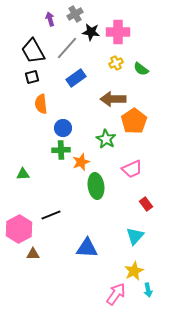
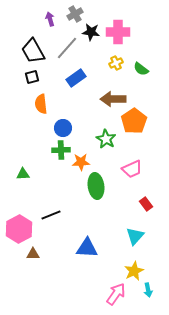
orange star: rotated 18 degrees clockwise
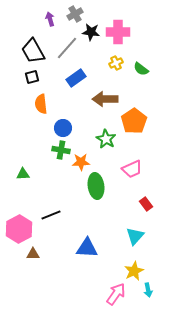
brown arrow: moved 8 px left
green cross: rotated 12 degrees clockwise
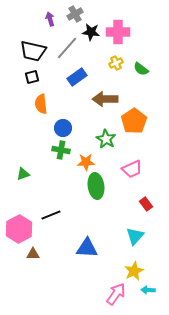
black trapezoid: rotated 48 degrees counterclockwise
blue rectangle: moved 1 px right, 1 px up
orange star: moved 5 px right
green triangle: rotated 16 degrees counterclockwise
cyan arrow: rotated 104 degrees clockwise
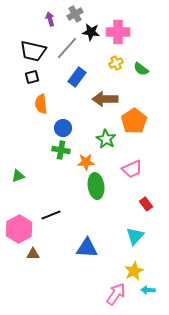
blue rectangle: rotated 18 degrees counterclockwise
green triangle: moved 5 px left, 2 px down
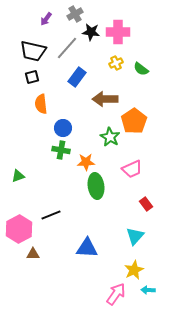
purple arrow: moved 4 px left; rotated 128 degrees counterclockwise
green star: moved 4 px right, 2 px up
yellow star: moved 1 px up
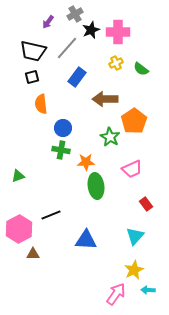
purple arrow: moved 2 px right, 3 px down
black star: moved 2 px up; rotated 30 degrees counterclockwise
blue triangle: moved 1 px left, 8 px up
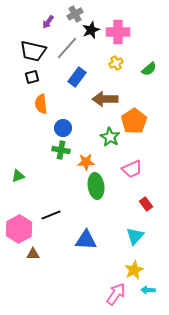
green semicircle: moved 8 px right; rotated 77 degrees counterclockwise
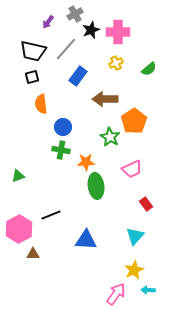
gray line: moved 1 px left, 1 px down
blue rectangle: moved 1 px right, 1 px up
blue circle: moved 1 px up
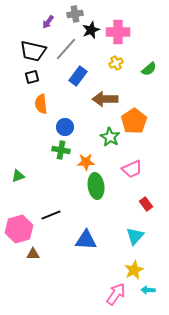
gray cross: rotated 21 degrees clockwise
blue circle: moved 2 px right
pink hexagon: rotated 12 degrees clockwise
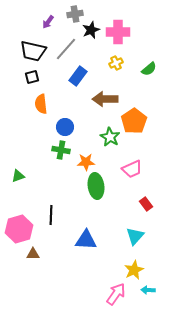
black line: rotated 66 degrees counterclockwise
